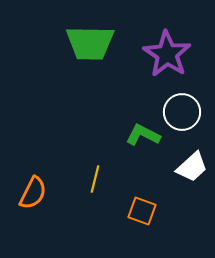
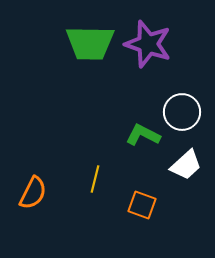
purple star: moved 19 px left, 10 px up; rotated 15 degrees counterclockwise
white trapezoid: moved 6 px left, 2 px up
orange square: moved 6 px up
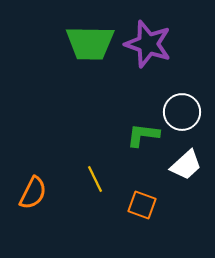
green L-shape: rotated 20 degrees counterclockwise
yellow line: rotated 40 degrees counterclockwise
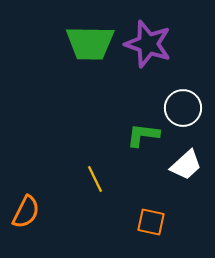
white circle: moved 1 px right, 4 px up
orange semicircle: moved 7 px left, 19 px down
orange square: moved 9 px right, 17 px down; rotated 8 degrees counterclockwise
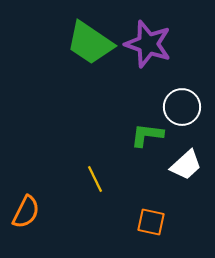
green trapezoid: rotated 33 degrees clockwise
white circle: moved 1 px left, 1 px up
green L-shape: moved 4 px right
